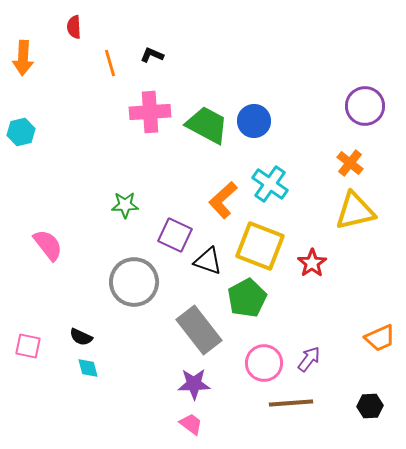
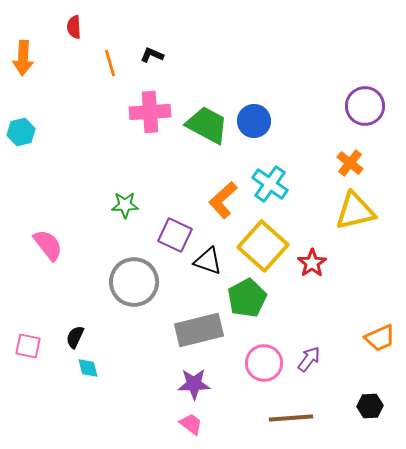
yellow square: moved 3 px right; rotated 21 degrees clockwise
gray rectangle: rotated 66 degrees counterclockwise
black semicircle: moved 6 px left; rotated 90 degrees clockwise
brown line: moved 15 px down
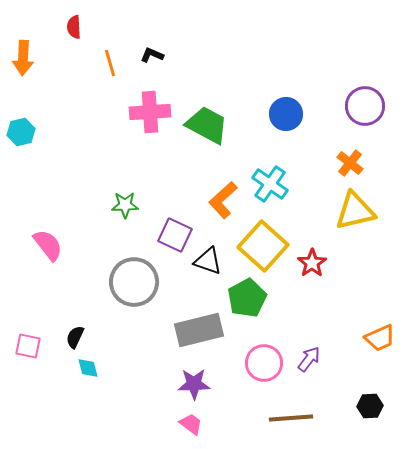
blue circle: moved 32 px right, 7 px up
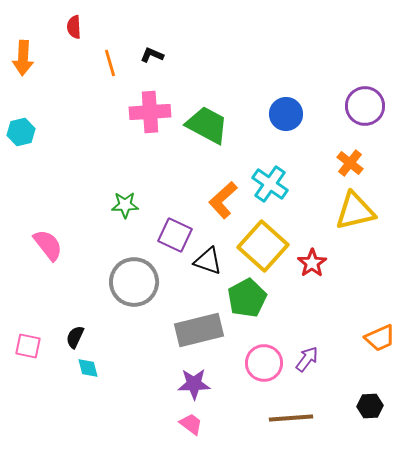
purple arrow: moved 2 px left
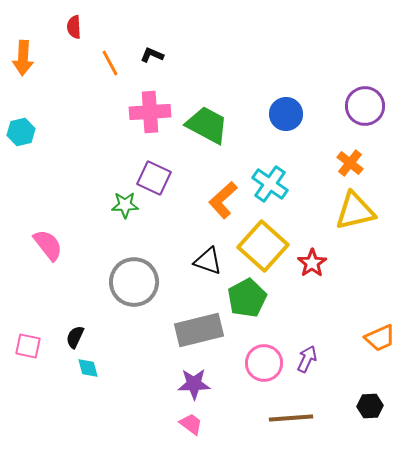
orange line: rotated 12 degrees counterclockwise
purple square: moved 21 px left, 57 px up
purple arrow: rotated 12 degrees counterclockwise
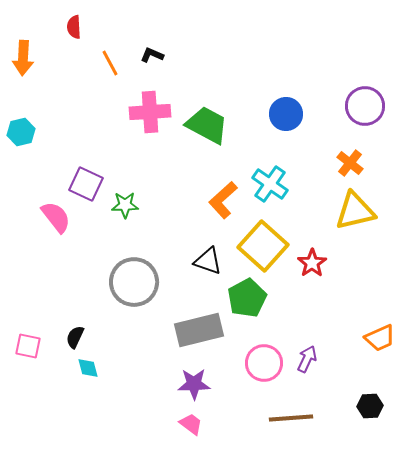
purple square: moved 68 px left, 6 px down
pink semicircle: moved 8 px right, 28 px up
